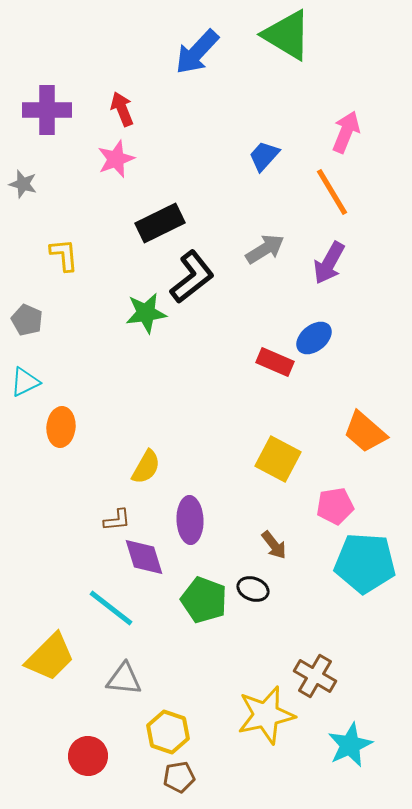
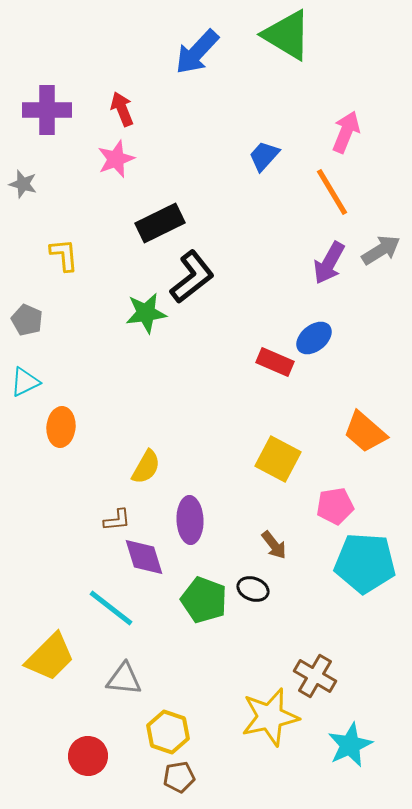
gray arrow: moved 116 px right, 1 px down
yellow star: moved 4 px right, 2 px down
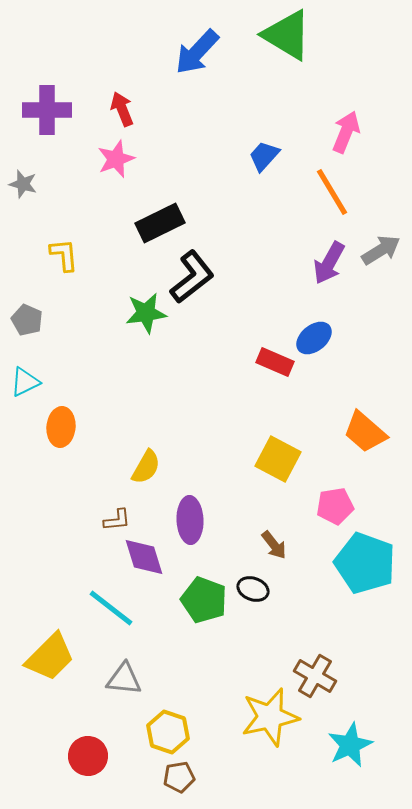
cyan pentagon: rotated 16 degrees clockwise
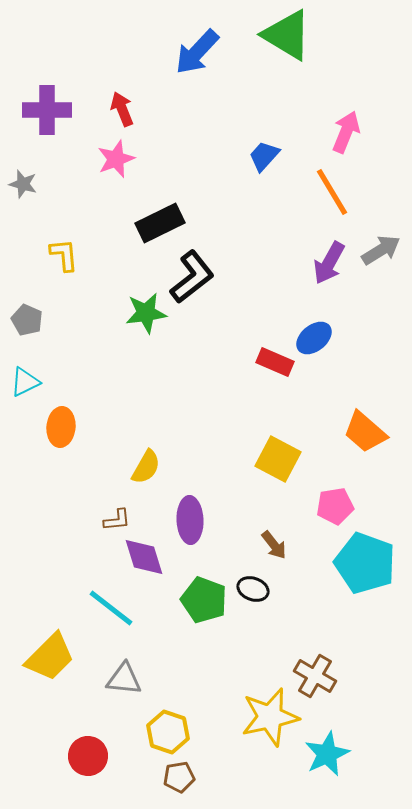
cyan star: moved 23 px left, 9 px down
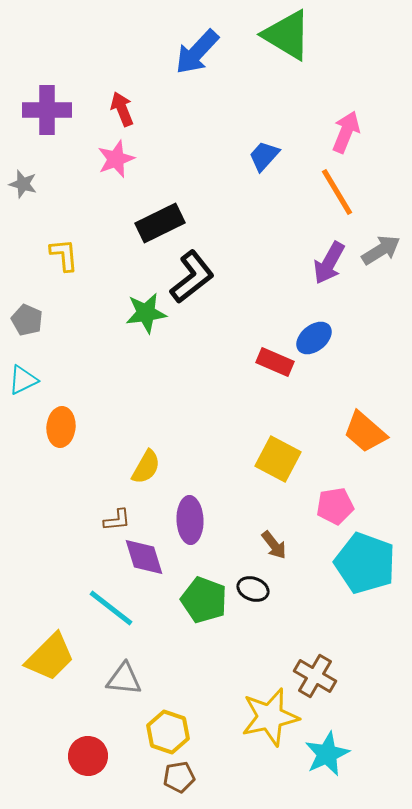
orange line: moved 5 px right
cyan triangle: moved 2 px left, 2 px up
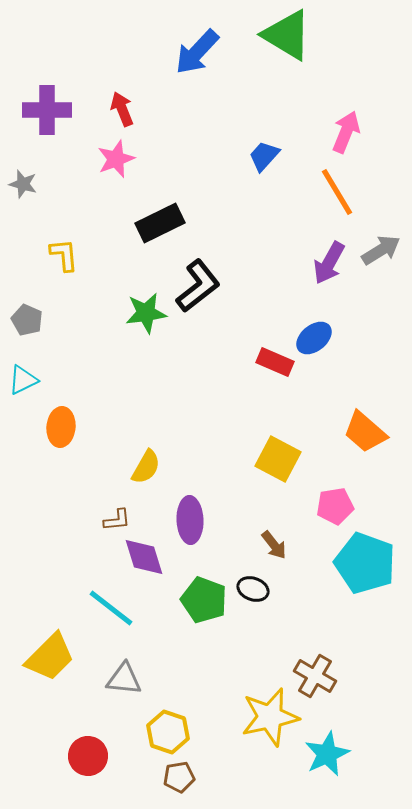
black L-shape: moved 6 px right, 9 px down
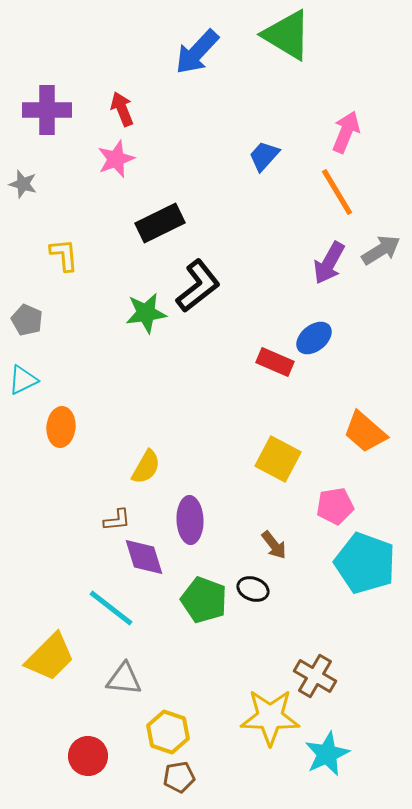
yellow star: rotated 14 degrees clockwise
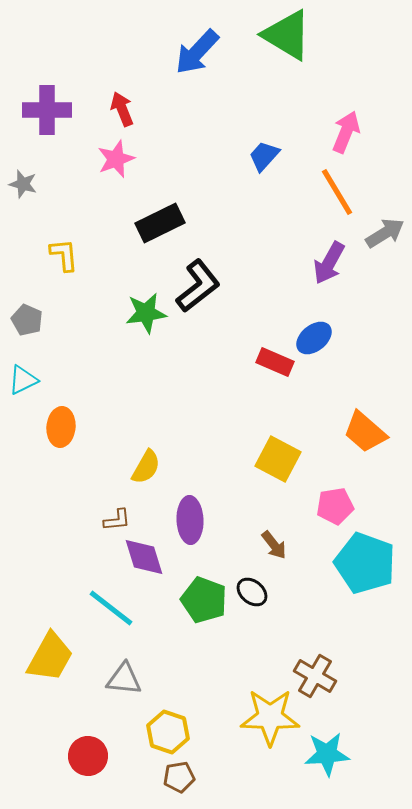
gray arrow: moved 4 px right, 17 px up
black ellipse: moved 1 px left, 3 px down; rotated 20 degrees clockwise
yellow trapezoid: rotated 16 degrees counterclockwise
cyan star: rotated 21 degrees clockwise
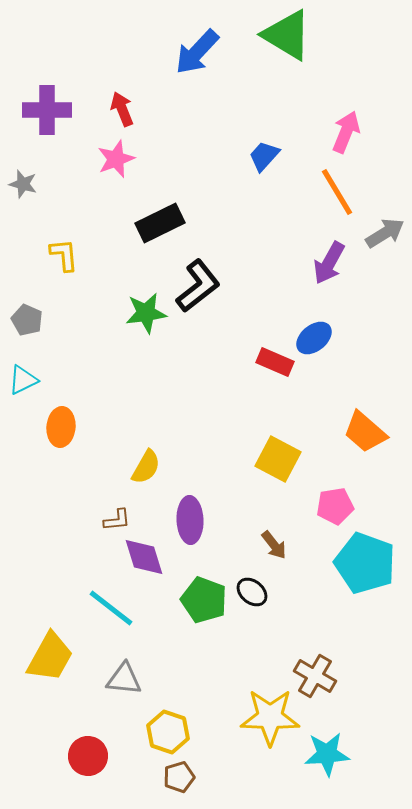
brown pentagon: rotated 8 degrees counterclockwise
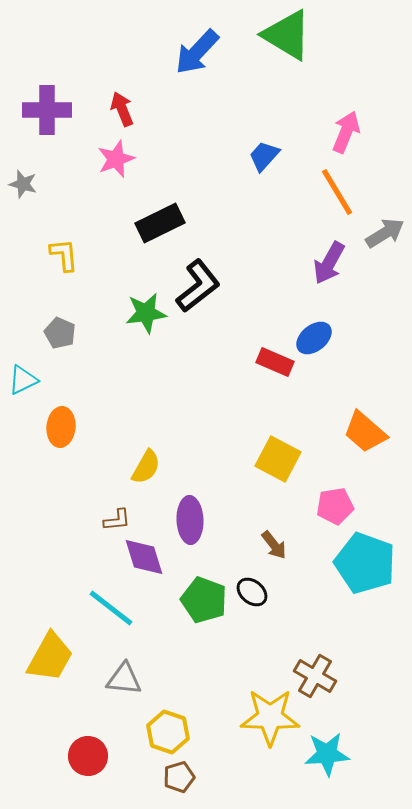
gray pentagon: moved 33 px right, 13 px down
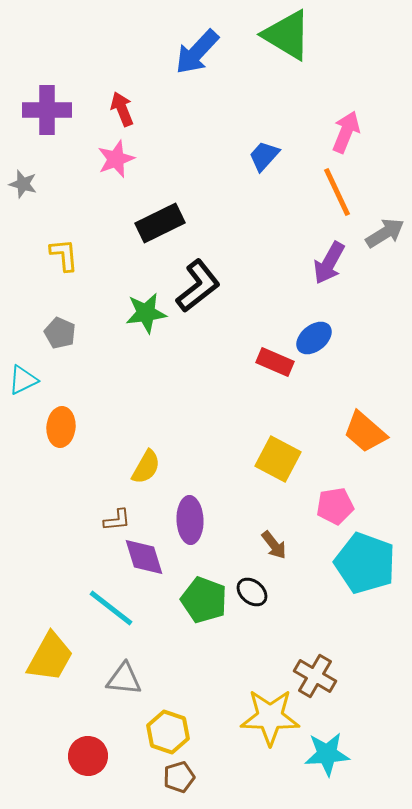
orange line: rotated 6 degrees clockwise
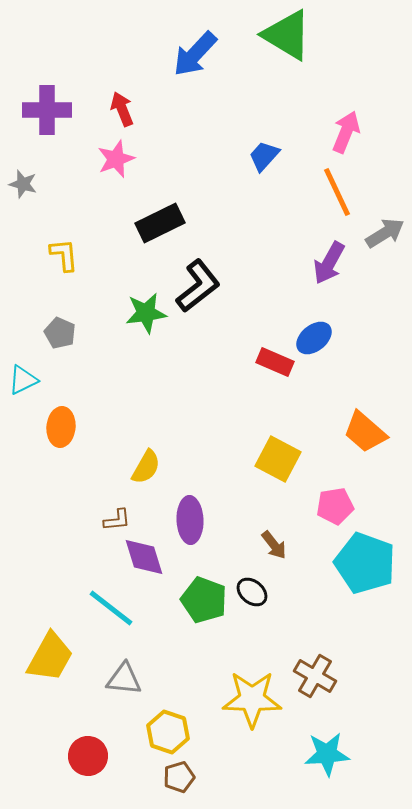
blue arrow: moved 2 px left, 2 px down
yellow star: moved 18 px left, 18 px up
